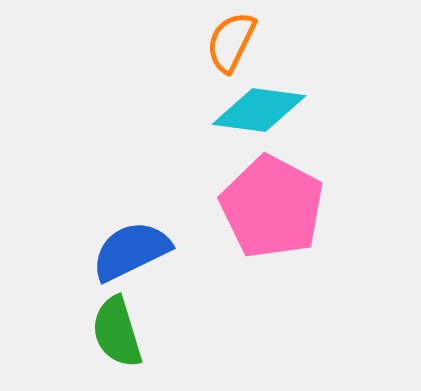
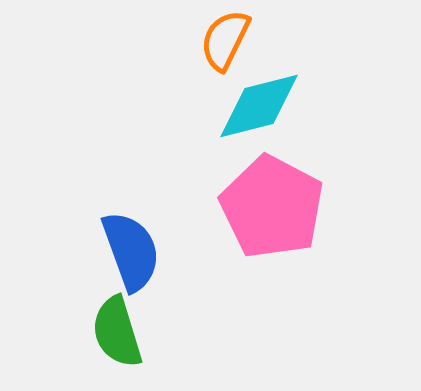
orange semicircle: moved 6 px left, 2 px up
cyan diamond: moved 4 px up; rotated 22 degrees counterclockwise
blue semicircle: rotated 96 degrees clockwise
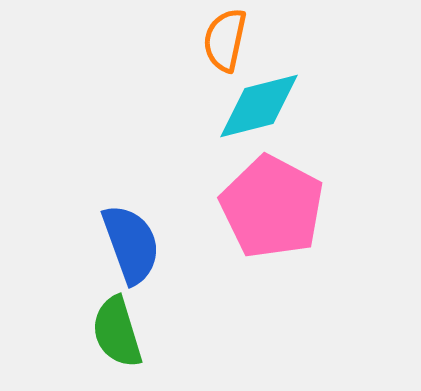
orange semicircle: rotated 14 degrees counterclockwise
blue semicircle: moved 7 px up
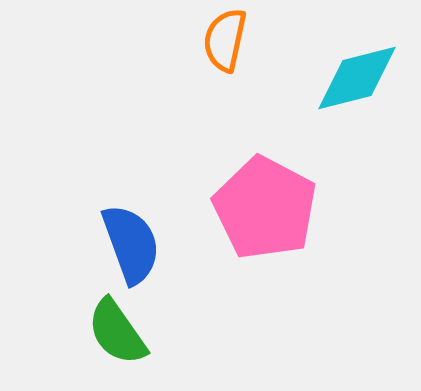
cyan diamond: moved 98 px right, 28 px up
pink pentagon: moved 7 px left, 1 px down
green semicircle: rotated 18 degrees counterclockwise
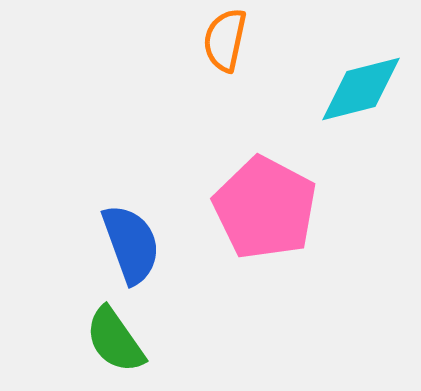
cyan diamond: moved 4 px right, 11 px down
green semicircle: moved 2 px left, 8 px down
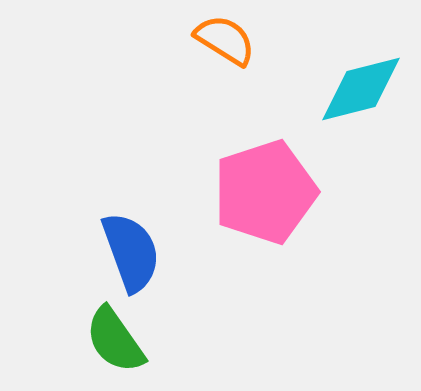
orange semicircle: rotated 110 degrees clockwise
pink pentagon: moved 16 px up; rotated 26 degrees clockwise
blue semicircle: moved 8 px down
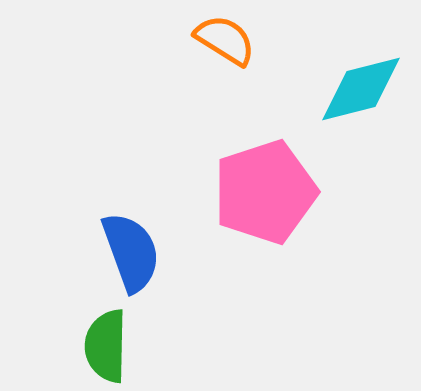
green semicircle: moved 9 px left, 6 px down; rotated 36 degrees clockwise
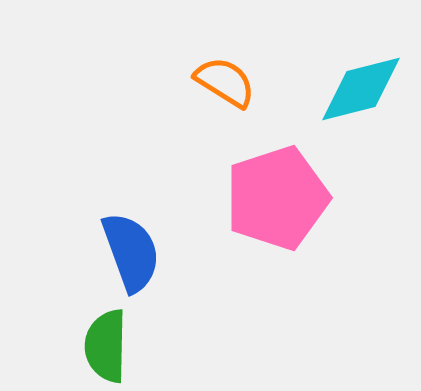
orange semicircle: moved 42 px down
pink pentagon: moved 12 px right, 6 px down
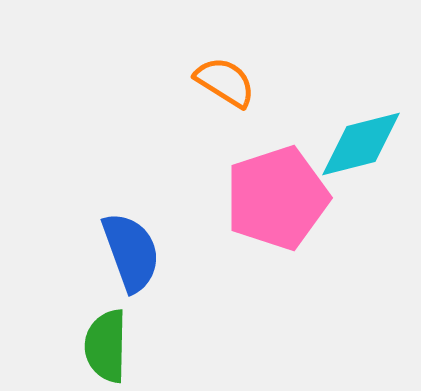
cyan diamond: moved 55 px down
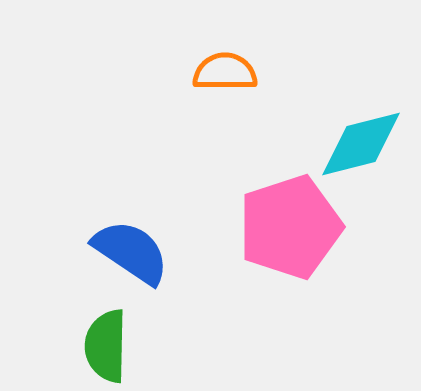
orange semicircle: moved 10 px up; rotated 32 degrees counterclockwise
pink pentagon: moved 13 px right, 29 px down
blue semicircle: rotated 36 degrees counterclockwise
